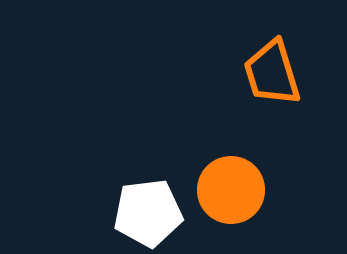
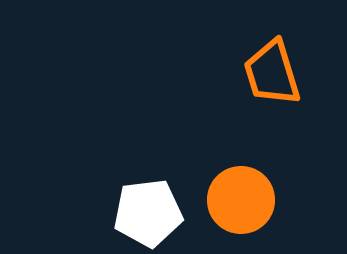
orange circle: moved 10 px right, 10 px down
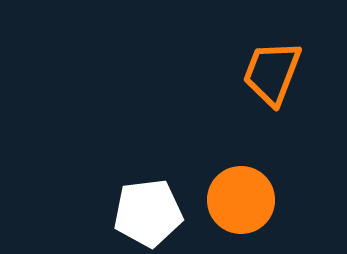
orange trapezoid: rotated 38 degrees clockwise
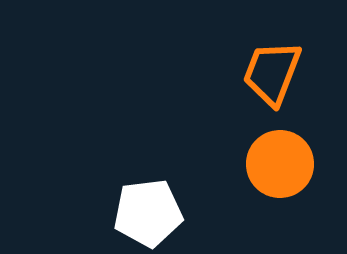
orange circle: moved 39 px right, 36 px up
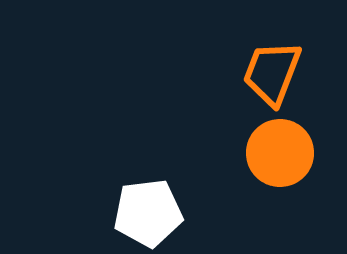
orange circle: moved 11 px up
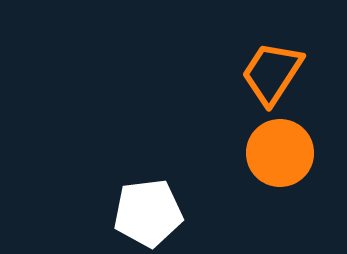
orange trapezoid: rotated 12 degrees clockwise
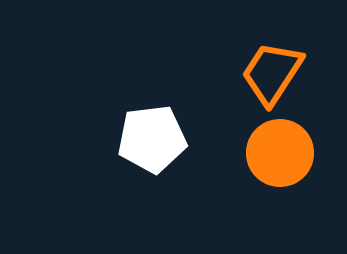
white pentagon: moved 4 px right, 74 px up
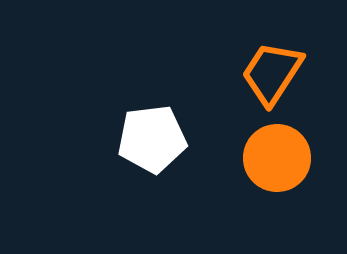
orange circle: moved 3 px left, 5 px down
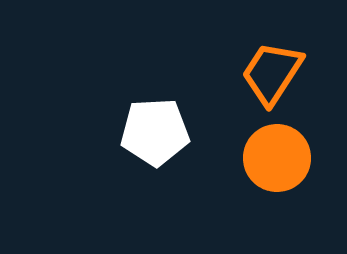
white pentagon: moved 3 px right, 7 px up; rotated 4 degrees clockwise
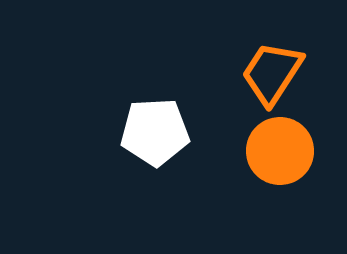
orange circle: moved 3 px right, 7 px up
